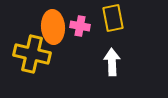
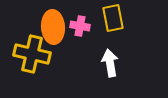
white arrow: moved 2 px left, 1 px down; rotated 8 degrees counterclockwise
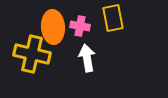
white arrow: moved 23 px left, 5 px up
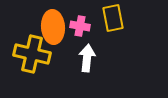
white arrow: rotated 16 degrees clockwise
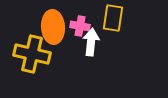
yellow rectangle: rotated 20 degrees clockwise
white arrow: moved 4 px right, 16 px up
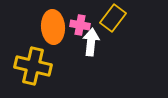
yellow rectangle: rotated 28 degrees clockwise
pink cross: moved 1 px up
yellow cross: moved 1 px right, 12 px down
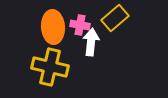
yellow rectangle: moved 2 px right; rotated 12 degrees clockwise
yellow cross: moved 17 px right, 1 px down
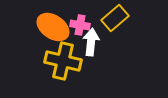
orange ellipse: rotated 52 degrees counterclockwise
yellow cross: moved 13 px right, 6 px up
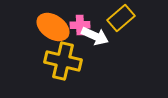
yellow rectangle: moved 6 px right
pink cross: rotated 12 degrees counterclockwise
white arrow: moved 4 px right, 6 px up; rotated 108 degrees clockwise
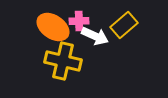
yellow rectangle: moved 3 px right, 7 px down
pink cross: moved 1 px left, 4 px up
